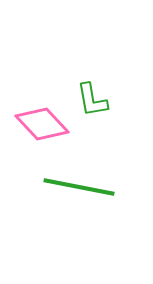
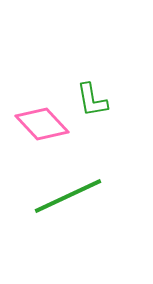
green line: moved 11 px left, 9 px down; rotated 36 degrees counterclockwise
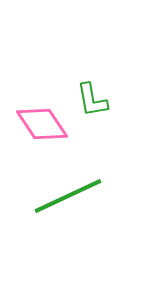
pink diamond: rotated 10 degrees clockwise
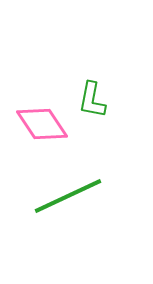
green L-shape: rotated 21 degrees clockwise
